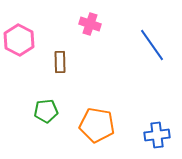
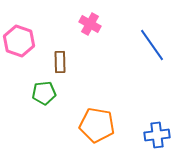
pink cross: rotated 10 degrees clockwise
pink hexagon: moved 1 px down; rotated 8 degrees counterclockwise
green pentagon: moved 2 px left, 18 px up
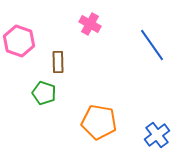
brown rectangle: moved 2 px left
green pentagon: rotated 25 degrees clockwise
orange pentagon: moved 2 px right, 3 px up
blue cross: rotated 30 degrees counterclockwise
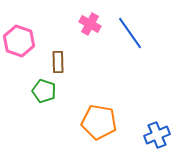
blue line: moved 22 px left, 12 px up
green pentagon: moved 2 px up
blue cross: rotated 15 degrees clockwise
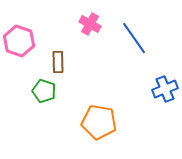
blue line: moved 4 px right, 5 px down
blue cross: moved 8 px right, 46 px up
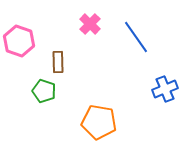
pink cross: rotated 15 degrees clockwise
blue line: moved 2 px right, 1 px up
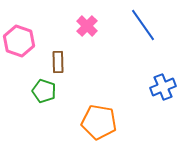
pink cross: moved 3 px left, 2 px down
blue line: moved 7 px right, 12 px up
blue cross: moved 2 px left, 2 px up
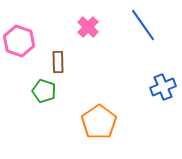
pink cross: moved 1 px right, 1 px down
orange pentagon: rotated 28 degrees clockwise
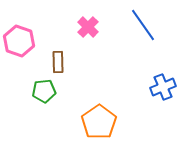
green pentagon: rotated 25 degrees counterclockwise
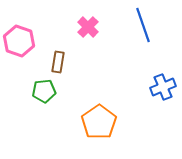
blue line: rotated 16 degrees clockwise
brown rectangle: rotated 10 degrees clockwise
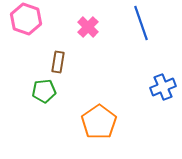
blue line: moved 2 px left, 2 px up
pink hexagon: moved 7 px right, 22 px up
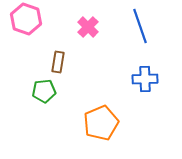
blue line: moved 1 px left, 3 px down
blue cross: moved 18 px left, 8 px up; rotated 20 degrees clockwise
orange pentagon: moved 2 px right, 1 px down; rotated 12 degrees clockwise
